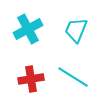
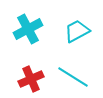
cyan trapezoid: moved 1 px right, 1 px down; rotated 40 degrees clockwise
red cross: rotated 15 degrees counterclockwise
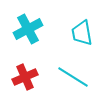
cyan trapezoid: moved 5 px right, 2 px down; rotated 72 degrees counterclockwise
red cross: moved 6 px left, 2 px up
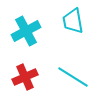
cyan cross: moved 2 px left, 2 px down
cyan trapezoid: moved 9 px left, 12 px up
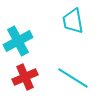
cyan cross: moved 8 px left, 10 px down
cyan line: moved 1 px down
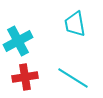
cyan trapezoid: moved 2 px right, 3 px down
red cross: rotated 15 degrees clockwise
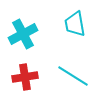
cyan cross: moved 5 px right, 7 px up
cyan line: moved 2 px up
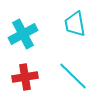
cyan line: rotated 12 degrees clockwise
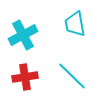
cyan cross: moved 1 px down
cyan line: moved 1 px left
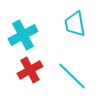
red cross: moved 5 px right, 7 px up; rotated 20 degrees counterclockwise
